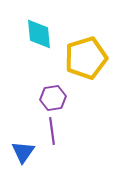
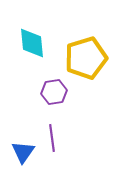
cyan diamond: moved 7 px left, 9 px down
purple hexagon: moved 1 px right, 6 px up
purple line: moved 7 px down
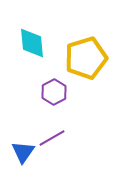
purple hexagon: rotated 20 degrees counterclockwise
purple line: rotated 68 degrees clockwise
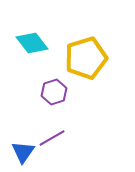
cyan diamond: rotated 32 degrees counterclockwise
purple hexagon: rotated 10 degrees clockwise
